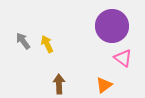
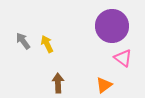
brown arrow: moved 1 px left, 1 px up
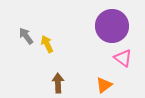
gray arrow: moved 3 px right, 5 px up
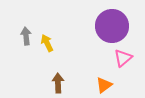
gray arrow: rotated 30 degrees clockwise
yellow arrow: moved 1 px up
pink triangle: rotated 42 degrees clockwise
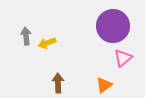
purple circle: moved 1 px right
yellow arrow: rotated 84 degrees counterclockwise
